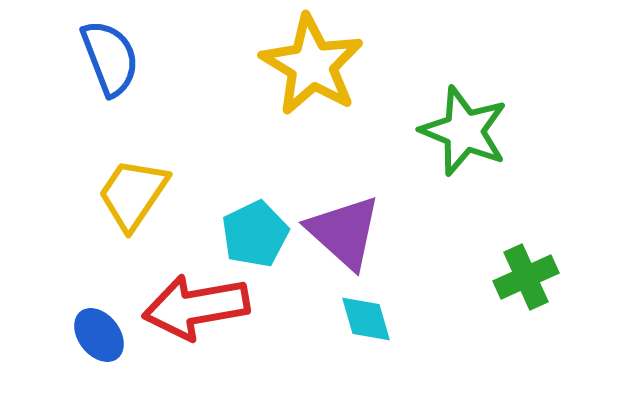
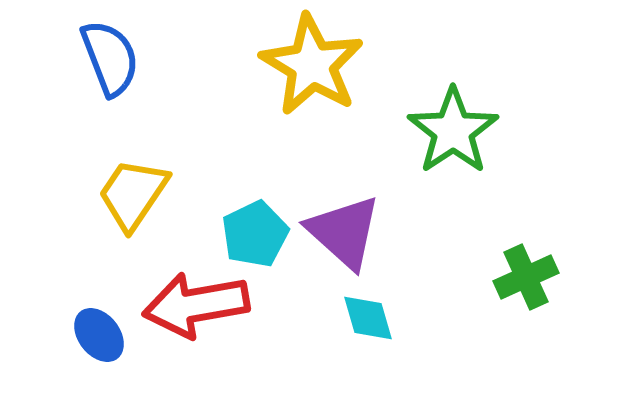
green star: moved 11 px left; rotated 16 degrees clockwise
red arrow: moved 2 px up
cyan diamond: moved 2 px right, 1 px up
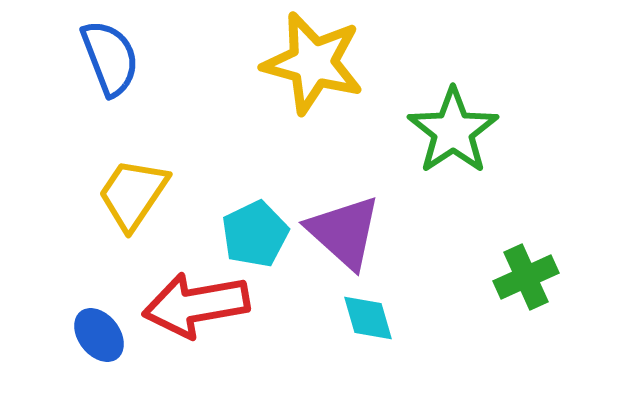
yellow star: moved 1 px right, 2 px up; rotated 16 degrees counterclockwise
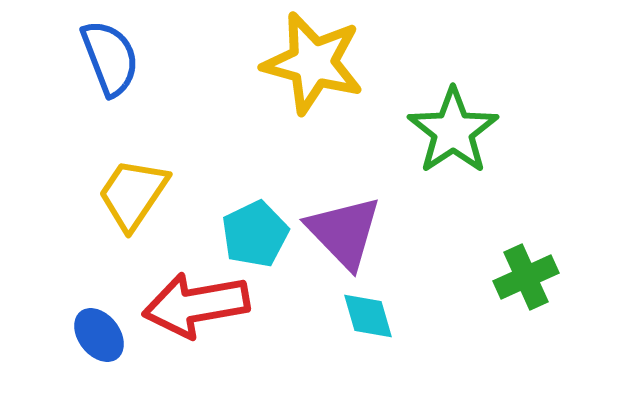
purple triangle: rotated 4 degrees clockwise
cyan diamond: moved 2 px up
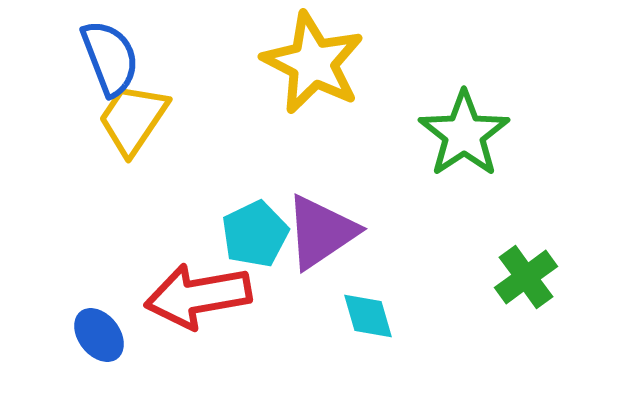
yellow star: rotated 12 degrees clockwise
green star: moved 11 px right, 3 px down
yellow trapezoid: moved 75 px up
purple triangle: moved 23 px left; rotated 40 degrees clockwise
green cross: rotated 12 degrees counterclockwise
red arrow: moved 2 px right, 9 px up
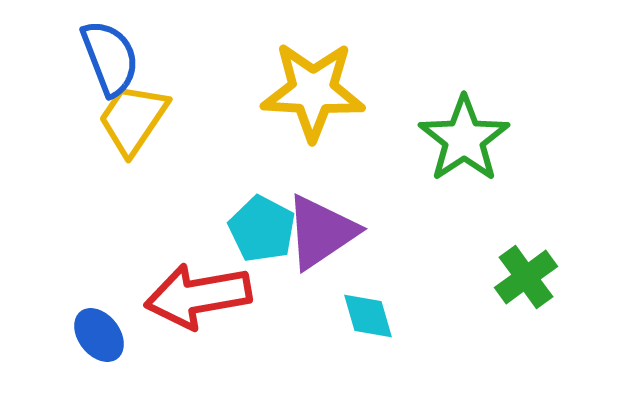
yellow star: moved 28 px down; rotated 24 degrees counterclockwise
green star: moved 5 px down
cyan pentagon: moved 7 px right, 5 px up; rotated 18 degrees counterclockwise
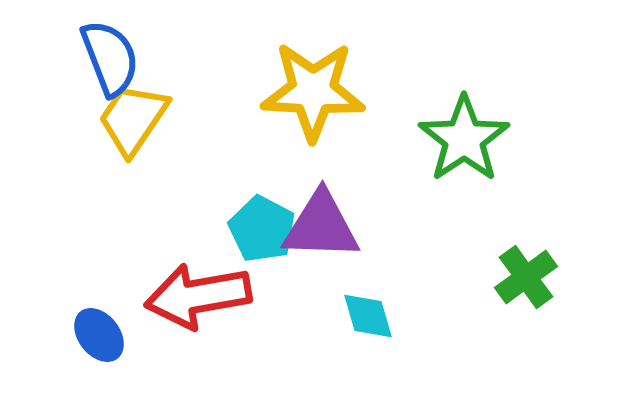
purple triangle: moved 6 px up; rotated 36 degrees clockwise
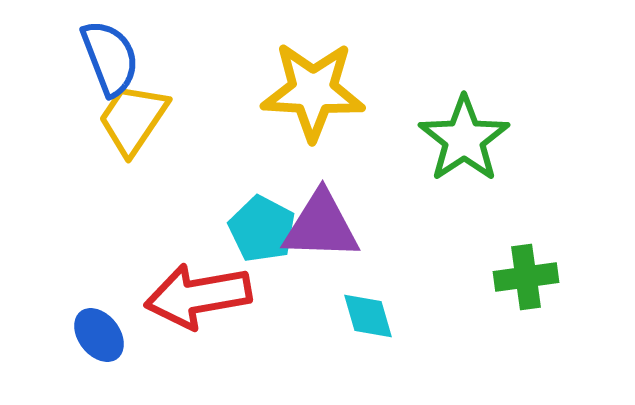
green cross: rotated 28 degrees clockwise
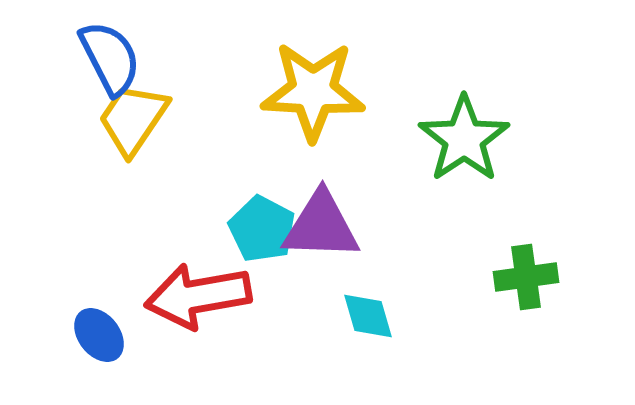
blue semicircle: rotated 6 degrees counterclockwise
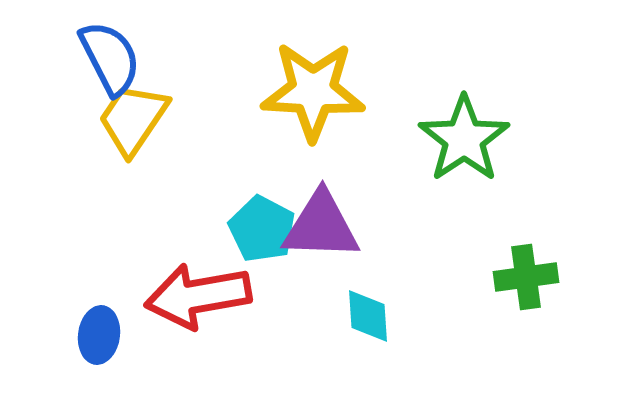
cyan diamond: rotated 12 degrees clockwise
blue ellipse: rotated 46 degrees clockwise
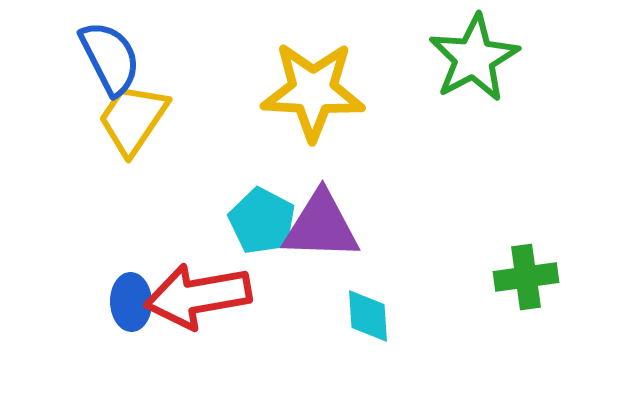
green star: moved 10 px right, 81 px up; rotated 6 degrees clockwise
cyan pentagon: moved 8 px up
blue ellipse: moved 32 px right, 33 px up; rotated 10 degrees counterclockwise
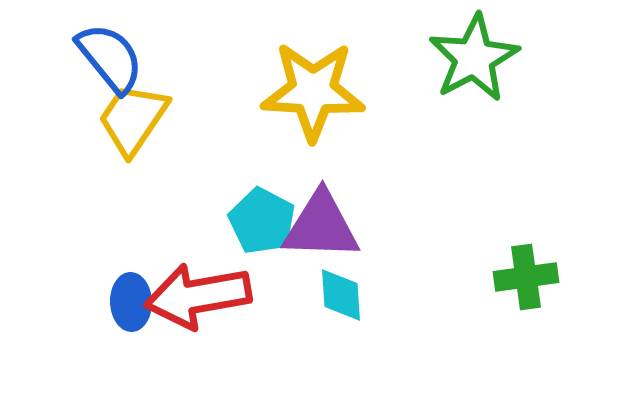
blue semicircle: rotated 12 degrees counterclockwise
cyan diamond: moved 27 px left, 21 px up
